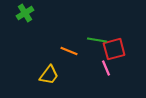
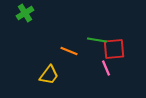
red square: rotated 10 degrees clockwise
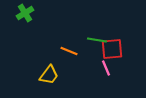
red square: moved 2 px left
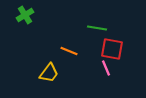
green cross: moved 2 px down
green line: moved 12 px up
red square: rotated 15 degrees clockwise
yellow trapezoid: moved 2 px up
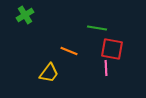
pink line: rotated 21 degrees clockwise
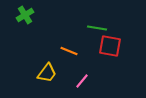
red square: moved 2 px left, 3 px up
pink line: moved 24 px left, 13 px down; rotated 42 degrees clockwise
yellow trapezoid: moved 2 px left
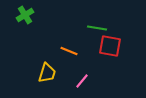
yellow trapezoid: rotated 20 degrees counterclockwise
